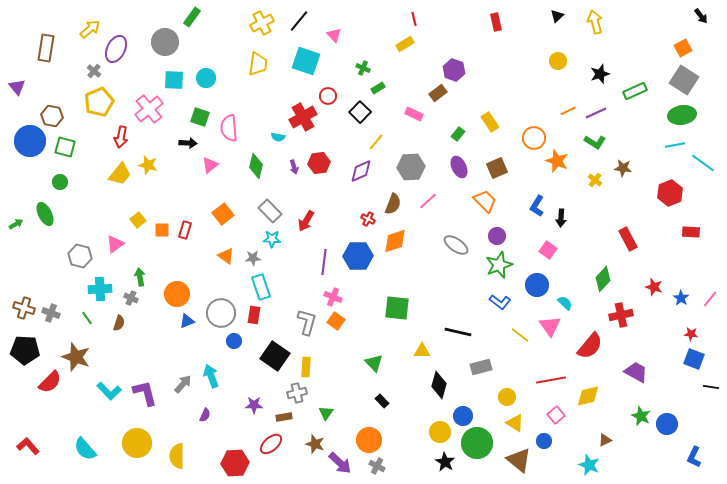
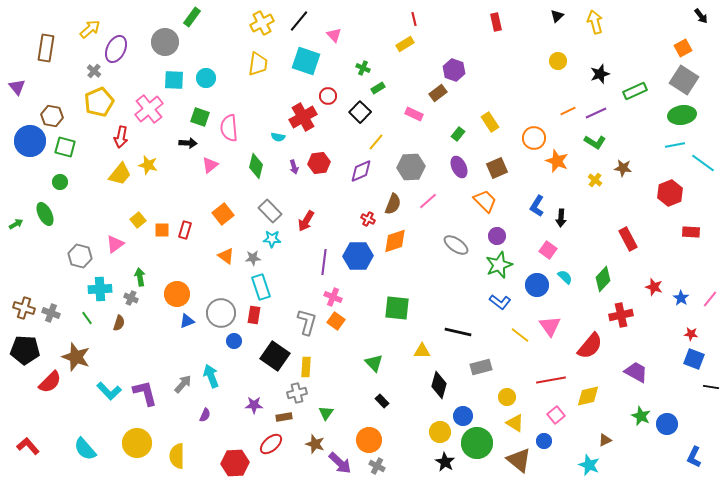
cyan semicircle at (565, 303): moved 26 px up
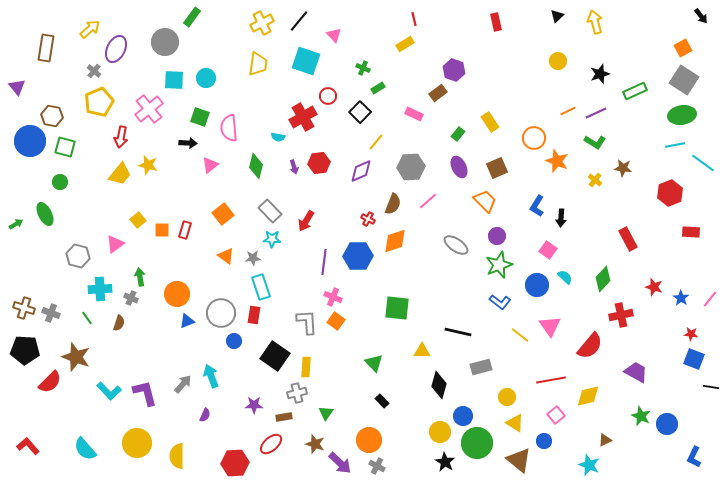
gray hexagon at (80, 256): moved 2 px left
gray L-shape at (307, 322): rotated 20 degrees counterclockwise
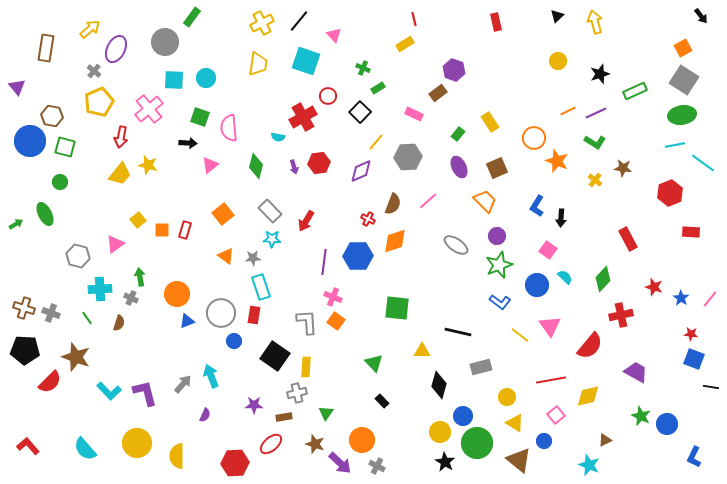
gray hexagon at (411, 167): moved 3 px left, 10 px up
orange circle at (369, 440): moved 7 px left
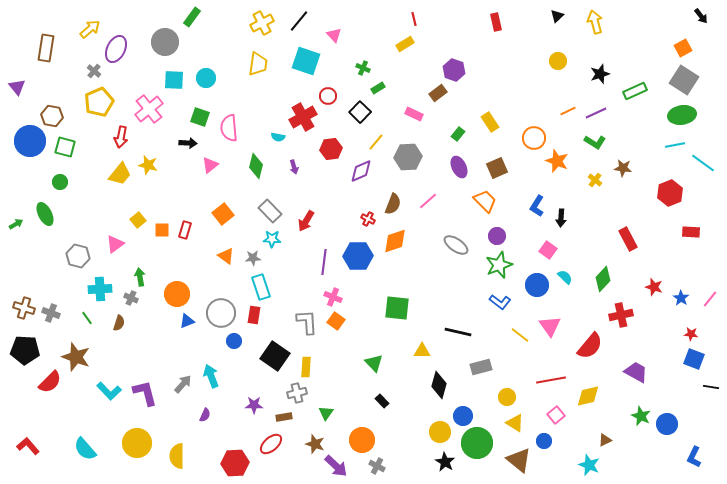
red hexagon at (319, 163): moved 12 px right, 14 px up
purple arrow at (340, 463): moved 4 px left, 3 px down
